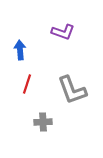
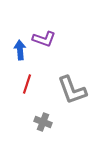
purple L-shape: moved 19 px left, 7 px down
gray cross: rotated 24 degrees clockwise
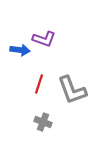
blue arrow: rotated 102 degrees clockwise
red line: moved 12 px right
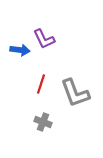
purple L-shape: rotated 45 degrees clockwise
red line: moved 2 px right
gray L-shape: moved 3 px right, 3 px down
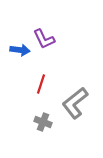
gray L-shape: moved 10 px down; rotated 72 degrees clockwise
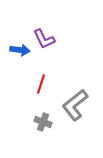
gray L-shape: moved 2 px down
